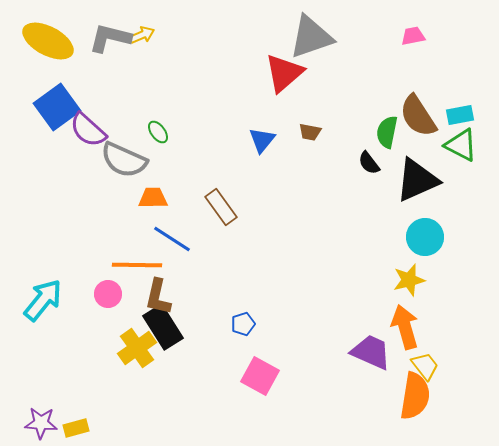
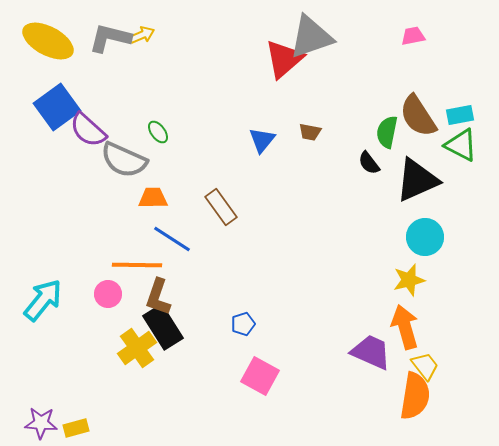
red triangle: moved 14 px up
brown L-shape: rotated 6 degrees clockwise
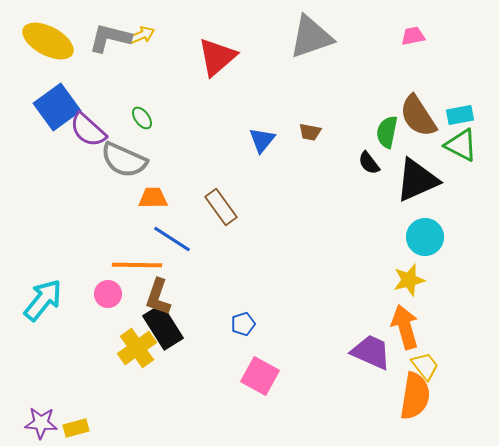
red triangle: moved 67 px left, 2 px up
green ellipse: moved 16 px left, 14 px up
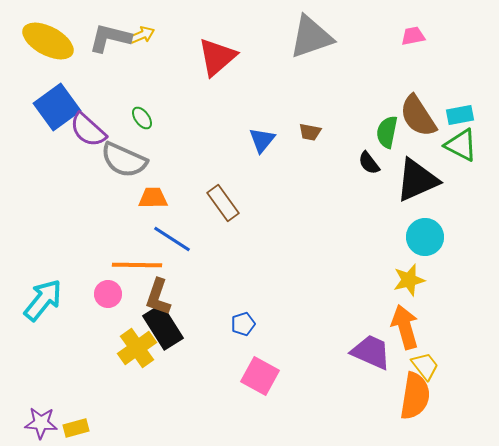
brown rectangle: moved 2 px right, 4 px up
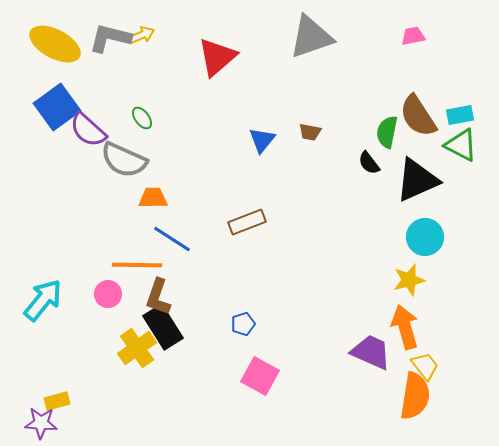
yellow ellipse: moved 7 px right, 3 px down
brown rectangle: moved 24 px right, 19 px down; rotated 75 degrees counterclockwise
yellow rectangle: moved 19 px left, 27 px up
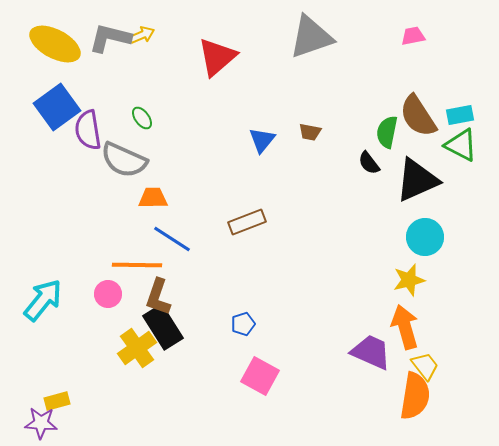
purple semicircle: rotated 39 degrees clockwise
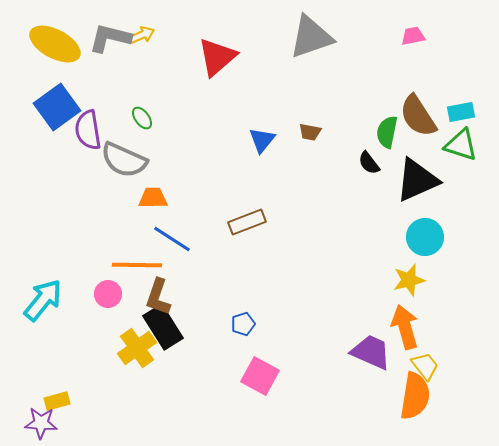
cyan rectangle: moved 1 px right, 3 px up
green triangle: rotated 9 degrees counterclockwise
